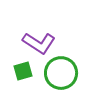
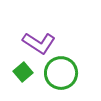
green square: moved 1 px down; rotated 24 degrees counterclockwise
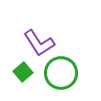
purple L-shape: rotated 24 degrees clockwise
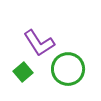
green circle: moved 7 px right, 4 px up
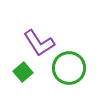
green circle: moved 1 px right, 1 px up
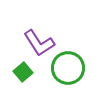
green circle: moved 1 px left
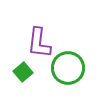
purple L-shape: rotated 40 degrees clockwise
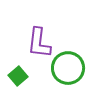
green square: moved 5 px left, 4 px down
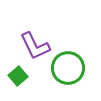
purple L-shape: moved 4 px left, 3 px down; rotated 32 degrees counterclockwise
